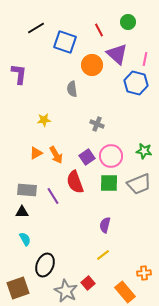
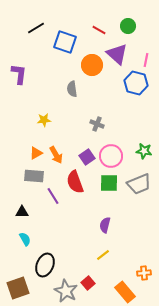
green circle: moved 4 px down
red line: rotated 32 degrees counterclockwise
pink line: moved 1 px right, 1 px down
gray rectangle: moved 7 px right, 14 px up
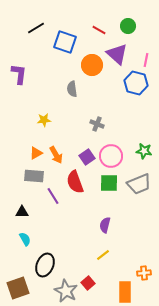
orange rectangle: rotated 40 degrees clockwise
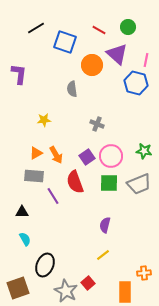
green circle: moved 1 px down
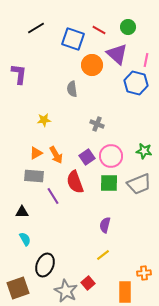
blue square: moved 8 px right, 3 px up
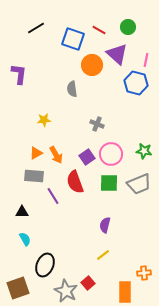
pink circle: moved 2 px up
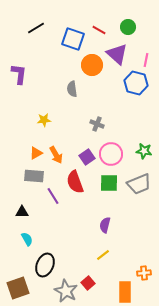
cyan semicircle: moved 2 px right
